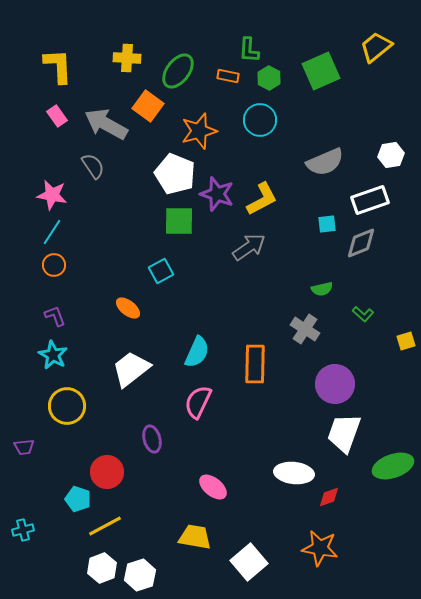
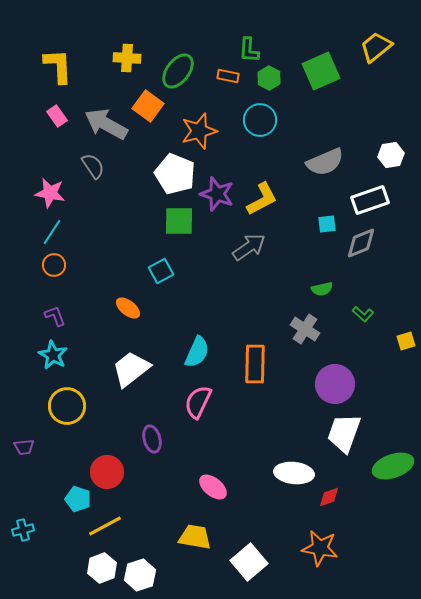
pink star at (52, 195): moved 2 px left, 2 px up
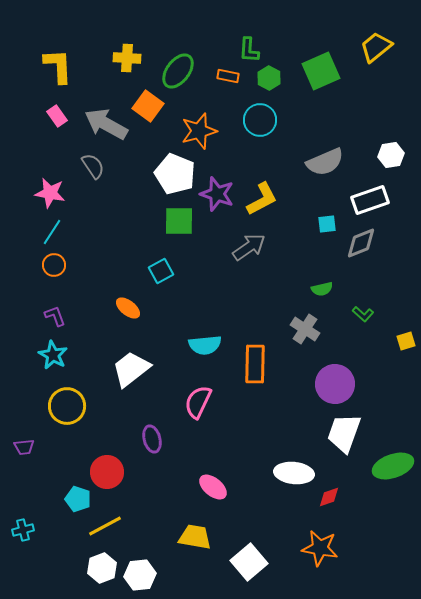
cyan semicircle at (197, 352): moved 8 px right, 7 px up; rotated 60 degrees clockwise
white hexagon at (140, 575): rotated 12 degrees clockwise
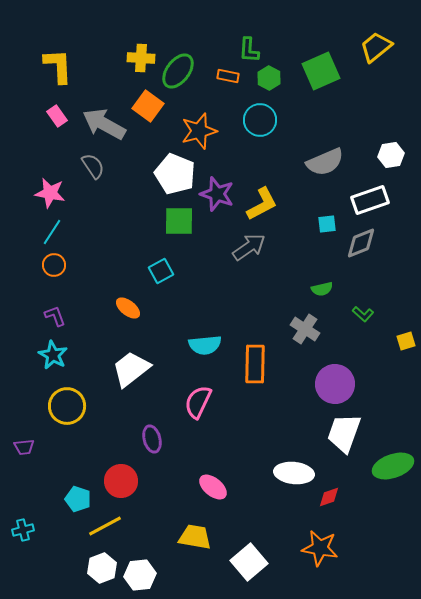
yellow cross at (127, 58): moved 14 px right
gray arrow at (106, 124): moved 2 px left
yellow L-shape at (262, 199): moved 5 px down
red circle at (107, 472): moved 14 px right, 9 px down
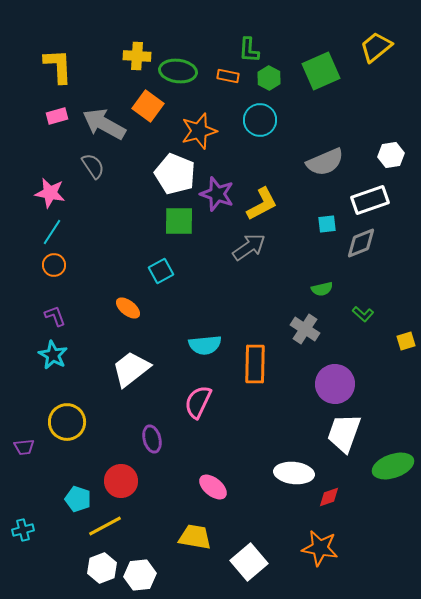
yellow cross at (141, 58): moved 4 px left, 2 px up
green ellipse at (178, 71): rotated 60 degrees clockwise
pink rectangle at (57, 116): rotated 70 degrees counterclockwise
yellow circle at (67, 406): moved 16 px down
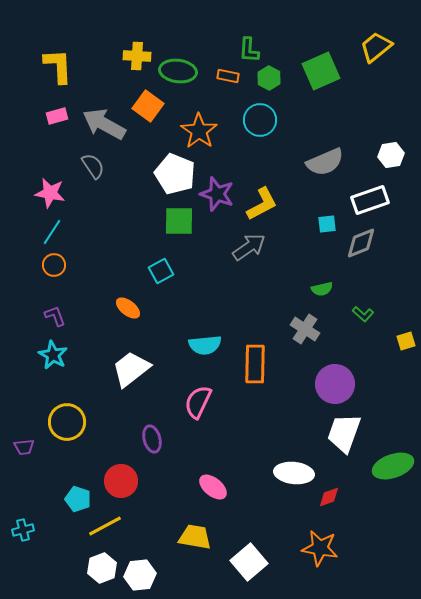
orange star at (199, 131): rotated 21 degrees counterclockwise
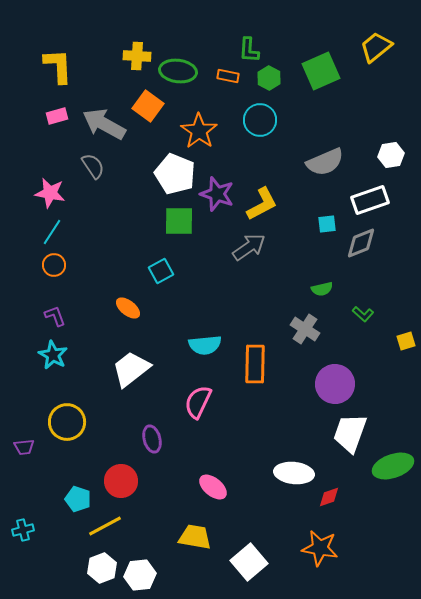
white trapezoid at (344, 433): moved 6 px right
